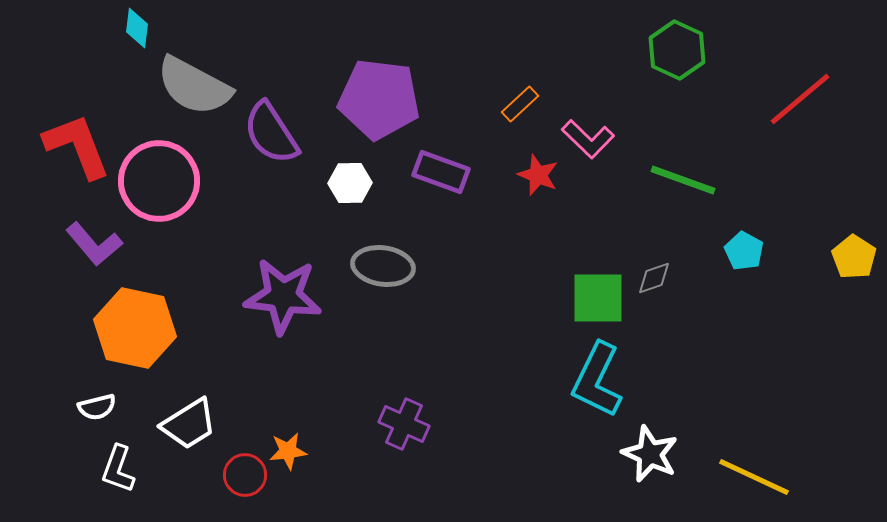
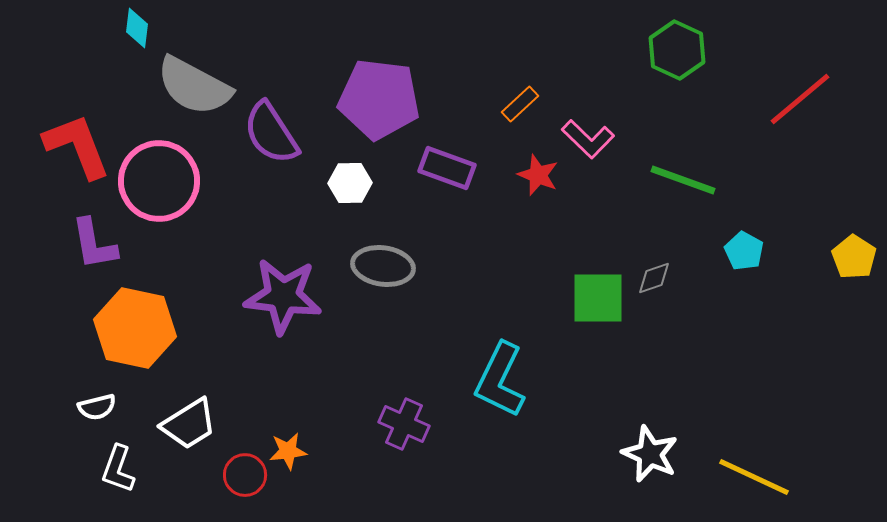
purple rectangle: moved 6 px right, 4 px up
purple L-shape: rotated 30 degrees clockwise
cyan L-shape: moved 97 px left
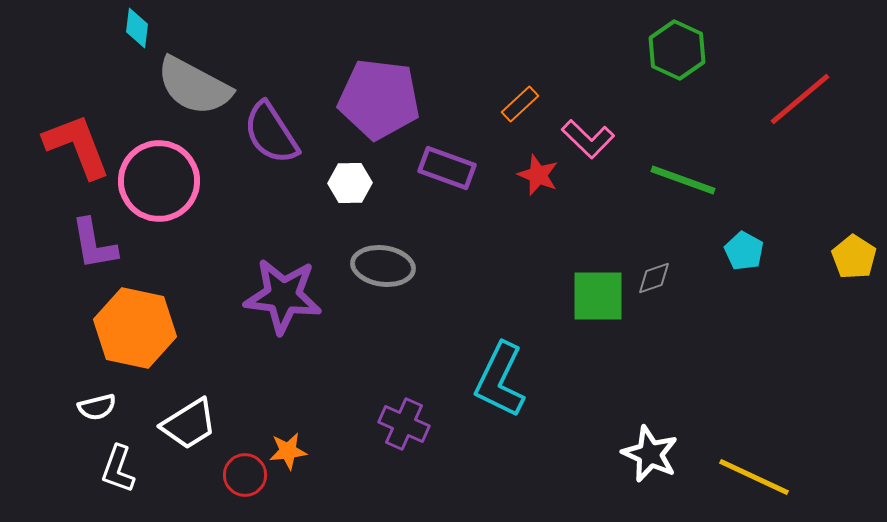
green square: moved 2 px up
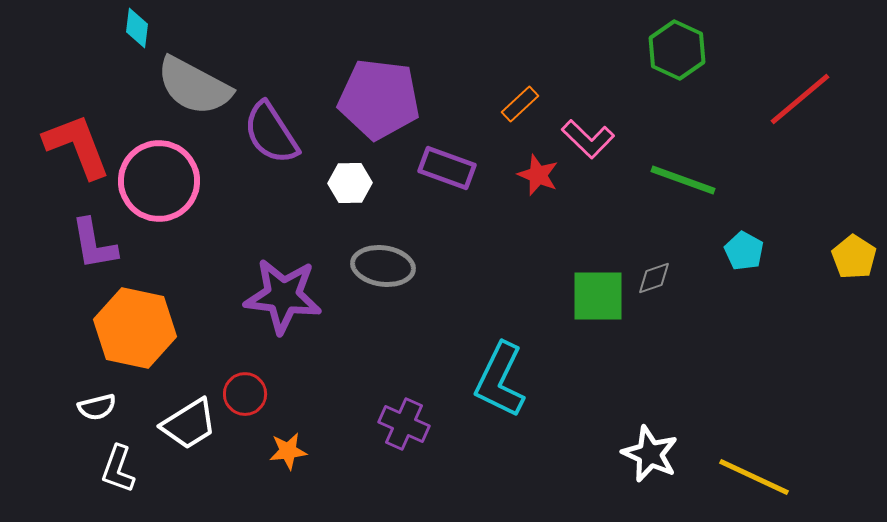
red circle: moved 81 px up
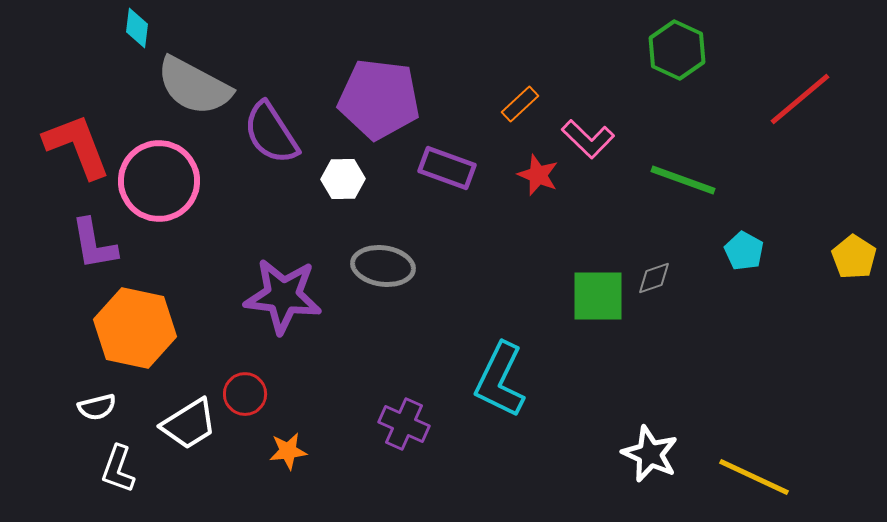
white hexagon: moved 7 px left, 4 px up
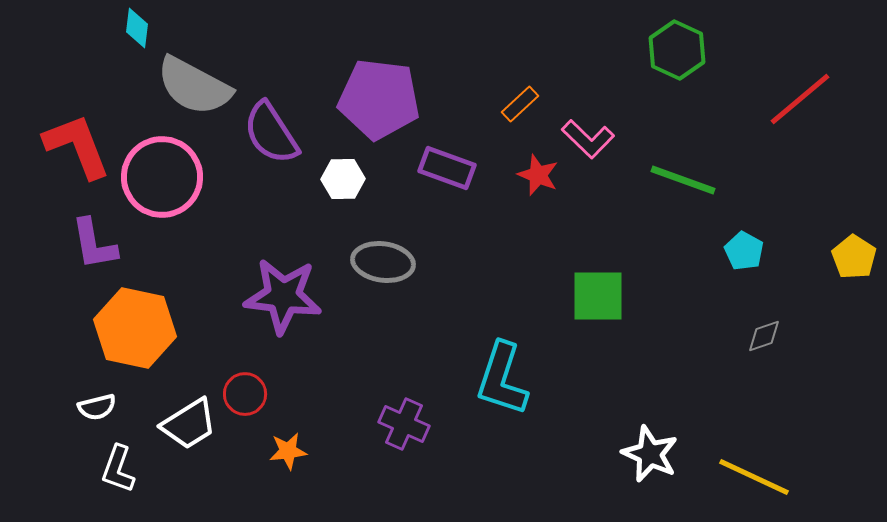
pink circle: moved 3 px right, 4 px up
gray ellipse: moved 4 px up
gray diamond: moved 110 px right, 58 px down
cyan L-shape: moved 2 px right, 1 px up; rotated 8 degrees counterclockwise
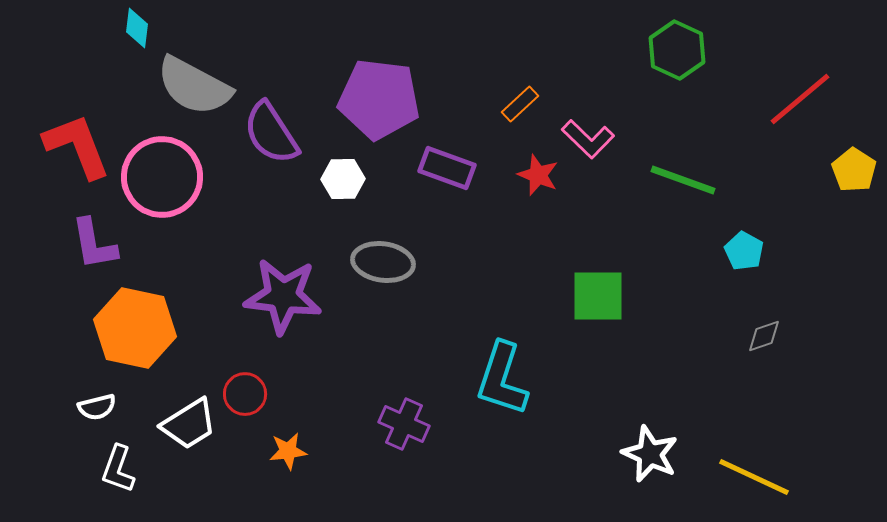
yellow pentagon: moved 87 px up
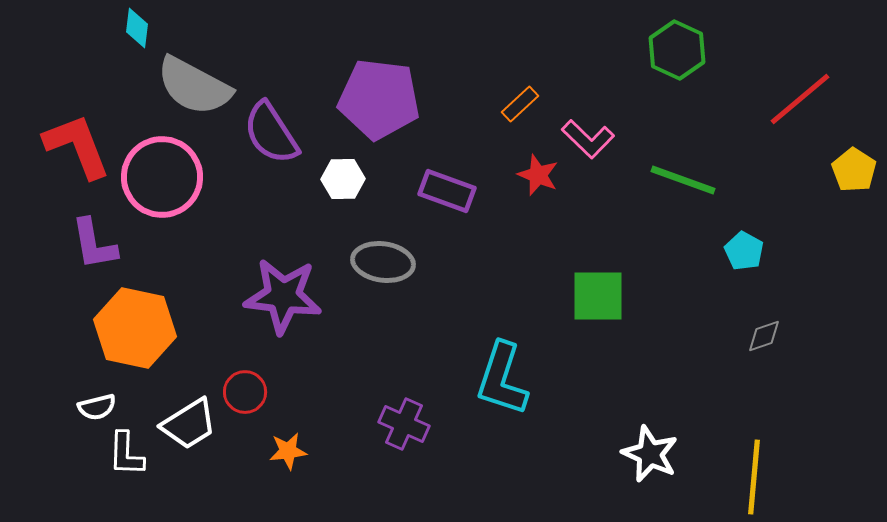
purple rectangle: moved 23 px down
red circle: moved 2 px up
white L-shape: moved 8 px right, 15 px up; rotated 18 degrees counterclockwise
yellow line: rotated 70 degrees clockwise
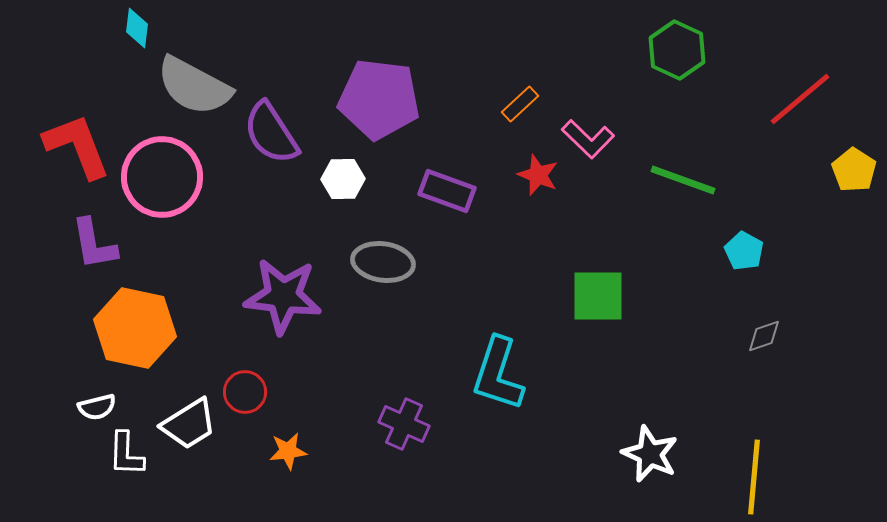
cyan L-shape: moved 4 px left, 5 px up
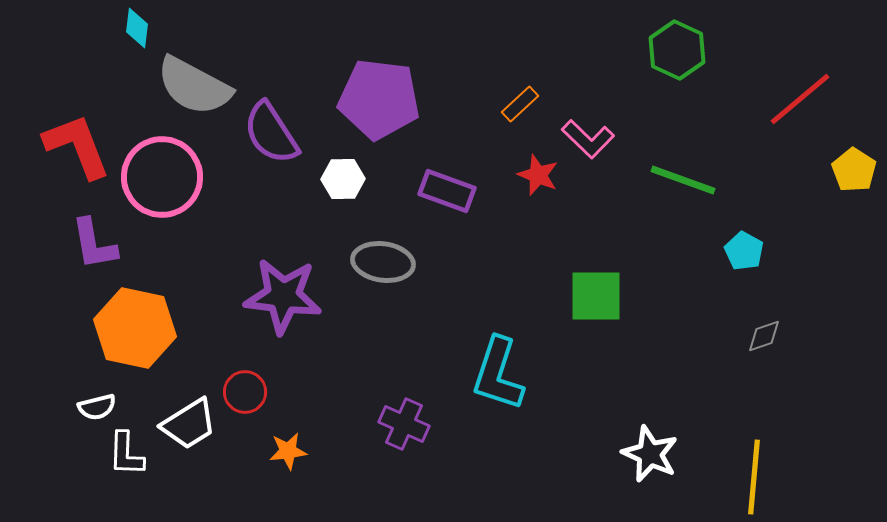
green square: moved 2 px left
